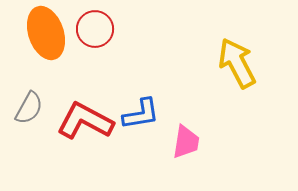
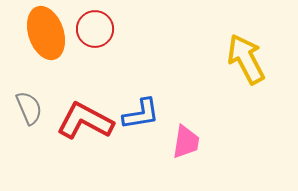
yellow arrow: moved 9 px right, 4 px up
gray semicircle: rotated 52 degrees counterclockwise
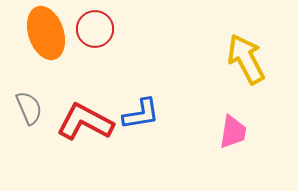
red L-shape: moved 1 px down
pink trapezoid: moved 47 px right, 10 px up
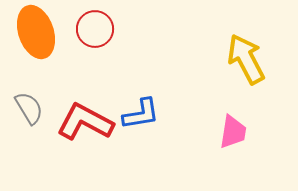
orange ellipse: moved 10 px left, 1 px up
gray semicircle: rotated 8 degrees counterclockwise
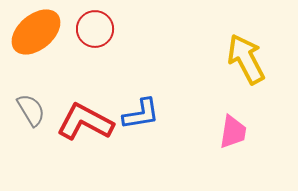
orange ellipse: rotated 69 degrees clockwise
gray semicircle: moved 2 px right, 2 px down
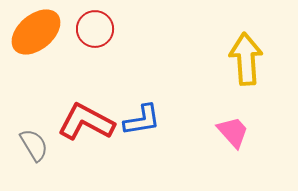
yellow arrow: rotated 24 degrees clockwise
gray semicircle: moved 3 px right, 35 px down
blue L-shape: moved 1 px right, 6 px down
red L-shape: moved 1 px right
pink trapezoid: rotated 51 degrees counterclockwise
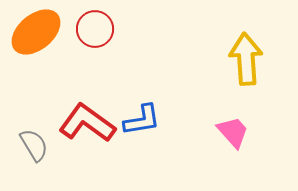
red L-shape: moved 1 px right, 1 px down; rotated 8 degrees clockwise
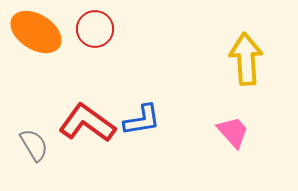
orange ellipse: rotated 72 degrees clockwise
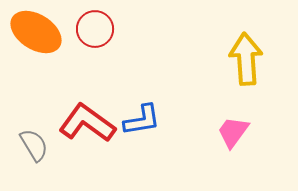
pink trapezoid: rotated 102 degrees counterclockwise
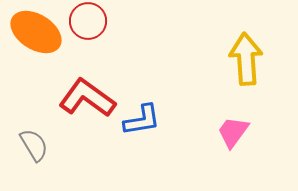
red circle: moved 7 px left, 8 px up
red L-shape: moved 25 px up
